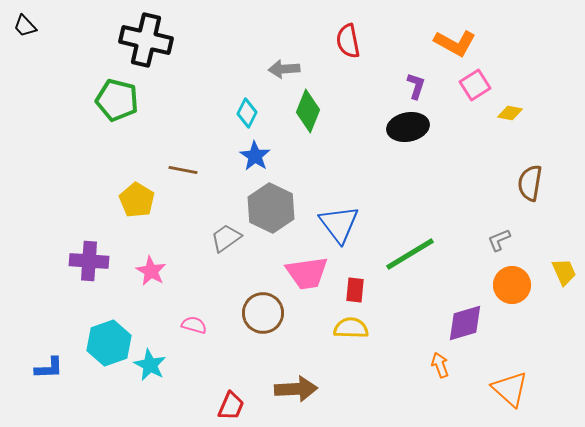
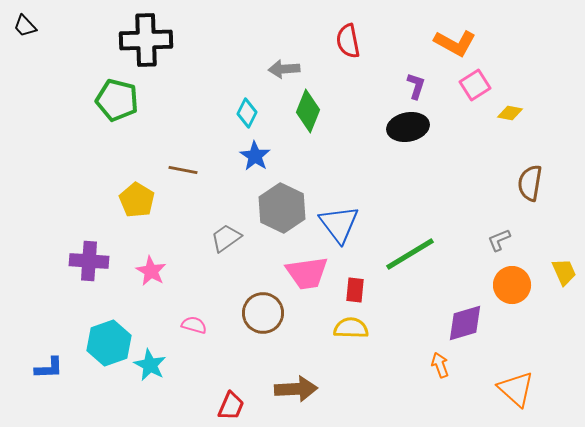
black cross: rotated 15 degrees counterclockwise
gray hexagon: moved 11 px right
orange triangle: moved 6 px right
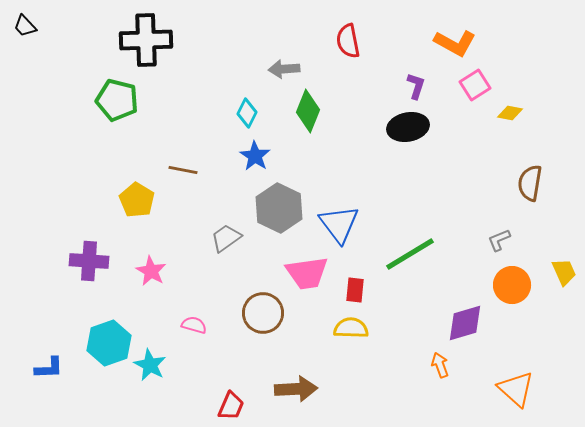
gray hexagon: moved 3 px left
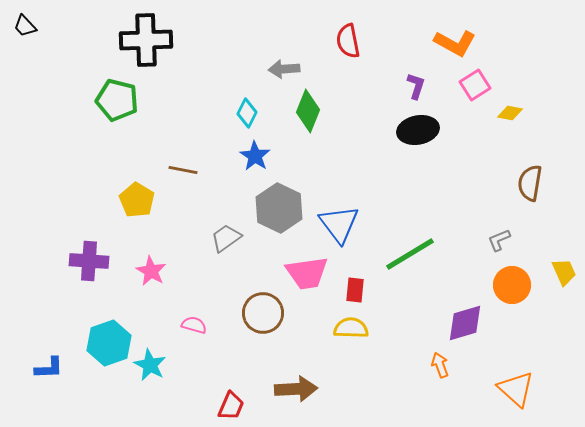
black ellipse: moved 10 px right, 3 px down
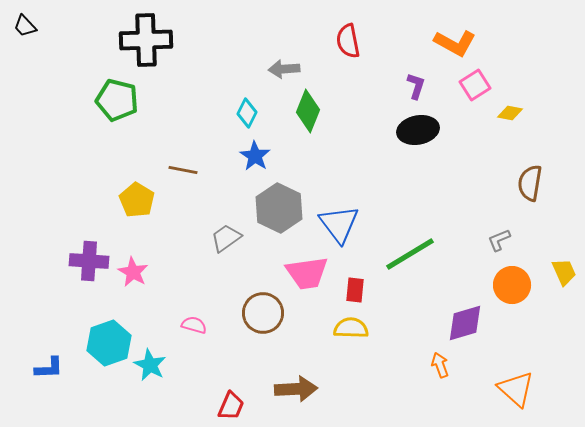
pink star: moved 18 px left, 1 px down
